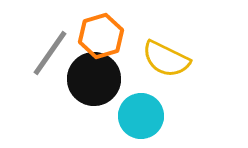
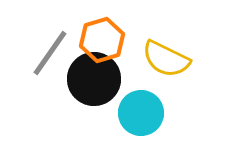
orange hexagon: moved 1 px right, 4 px down
cyan circle: moved 3 px up
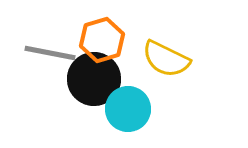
gray line: rotated 66 degrees clockwise
cyan circle: moved 13 px left, 4 px up
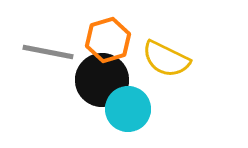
orange hexagon: moved 6 px right
gray line: moved 2 px left, 1 px up
black circle: moved 8 px right, 1 px down
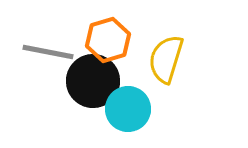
yellow semicircle: rotated 81 degrees clockwise
black circle: moved 9 px left, 1 px down
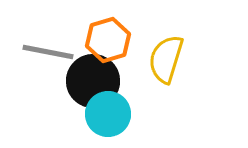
cyan circle: moved 20 px left, 5 px down
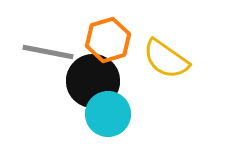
yellow semicircle: rotated 72 degrees counterclockwise
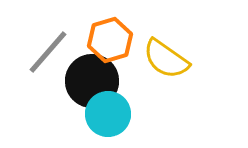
orange hexagon: moved 2 px right
gray line: rotated 60 degrees counterclockwise
black circle: moved 1 px left
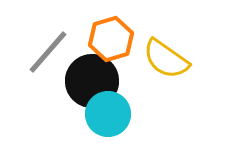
orange hexagon: moved 1 px right, 1 px up
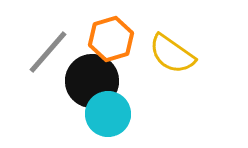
yellow semicircle: moved 6 px right, 5 px up
